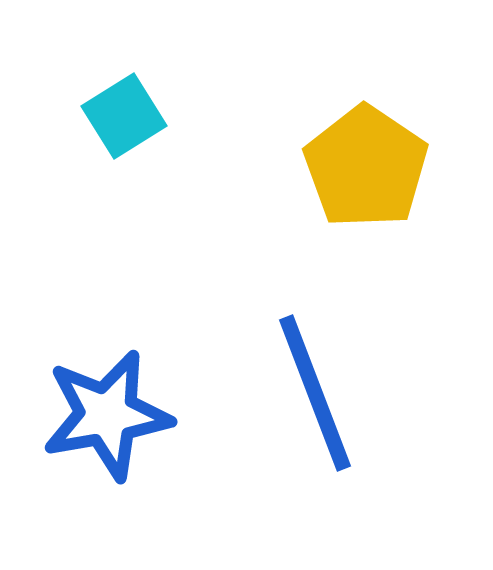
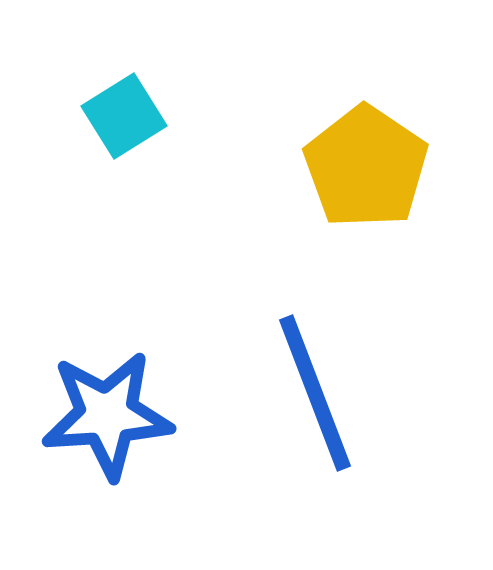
blue star: rotated 6 degrees clockwise
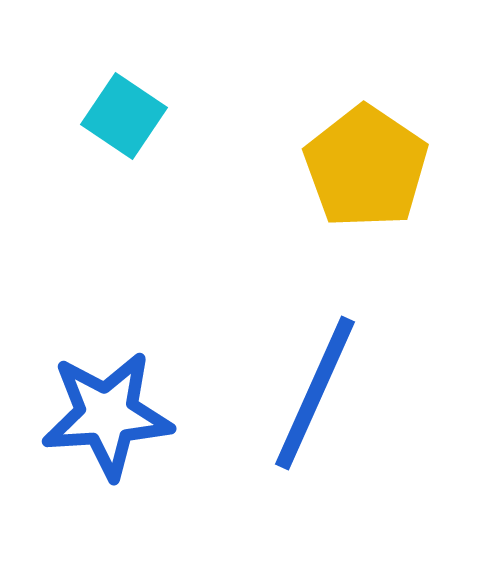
cyan square: rotated 24 degrees counterclockwise
blue line: rotated 45 degrees clockwise
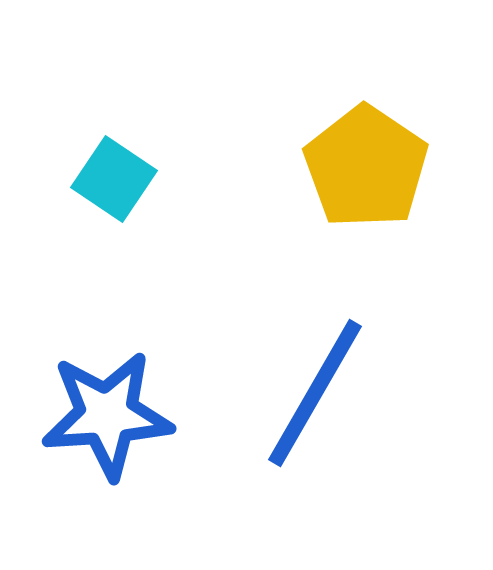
cyan square: moved 10 px left, 63 px down
blue line: rotated 6 degrees clockwise
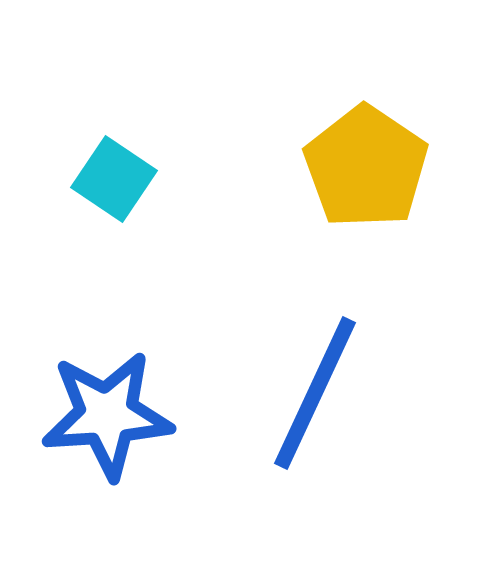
blue line: rotated 5 degrees counterclockwise
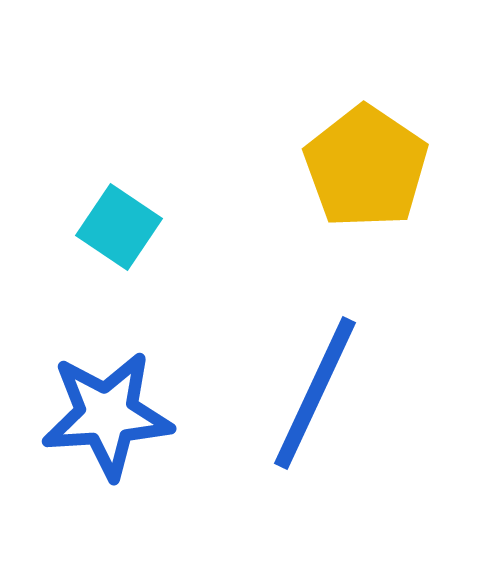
cyan square: moved 5 px right, 48 px down
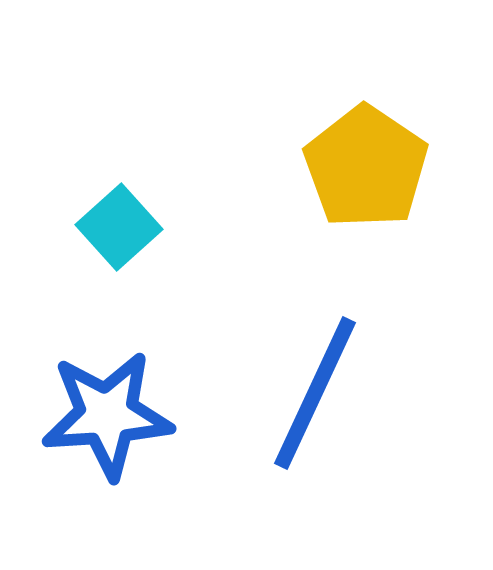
cyan square: rotated 14 degrees clockwise
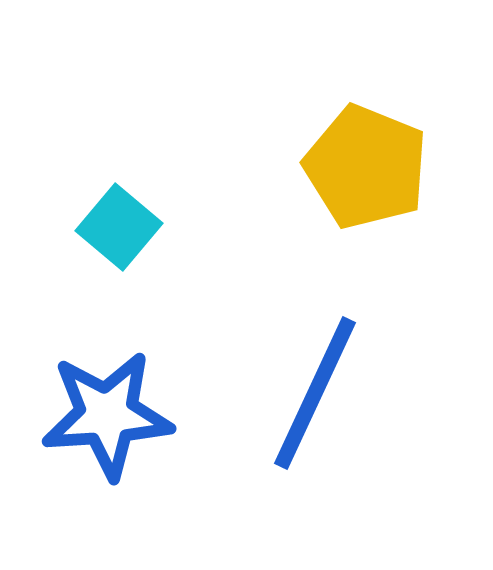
yellow pentagon: rotated 12 degrees counterclockwise
cyan square: rotated 8 degrees counterclockwise
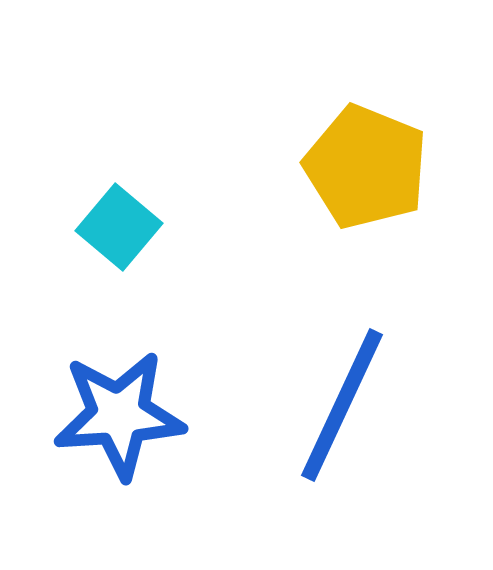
blue line: moved 27 px right, 12 px down
blue star: moved 12 px right
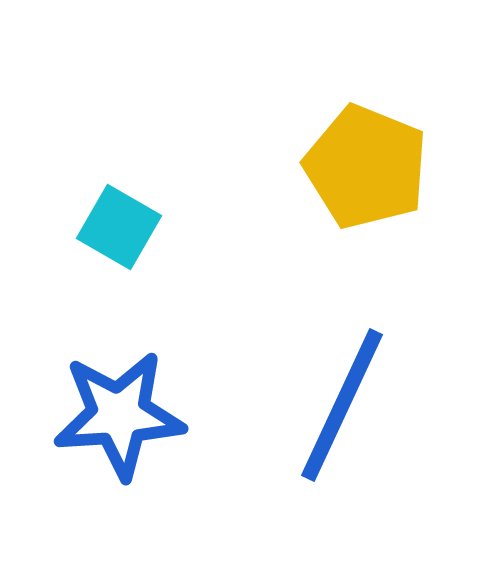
cyan square: rotated 10 degrees counterclockwise
